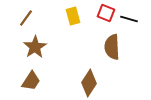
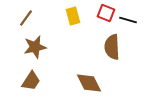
black line: moved 1 px left, 1 px down
brown star: rotated 20 degrees clockwise
brown diamond: rotated 60 degrees counterclockwise
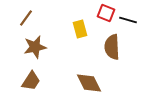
yellow rectangle: moved 7 px right, 13 px down
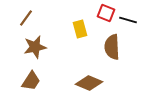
brown diamond: rotated 40 degrees counterclockwise
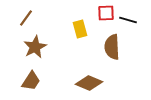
red square: rotated 24 degrees counterclockwise
brown star: rotated 15 degrees counterclockwise
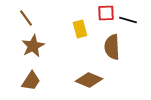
brown line: rotated 72 degrees counterclockwise
brown star: moved 2 px left, 1 px up
brown diamond: moved 3 px up
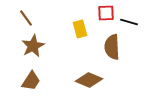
black line: moved 1 px right, 2 px down
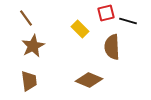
red square: rotated 12 degrees counterclockwise
black line: moved 1 px left, 1 px up
yellow rectangle: rotated 30 degrees counterclockwise
brown trapezoid: moved 2 px left; rotated 40 degrees counterclockwise
